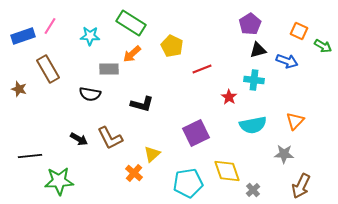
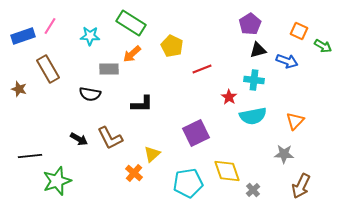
black L-shape: rotated 15 degrees counterclockwise
cyan semicircle: moved 9 px up
green star: moved 2 px left; rotated 16 degrees counterclockwise
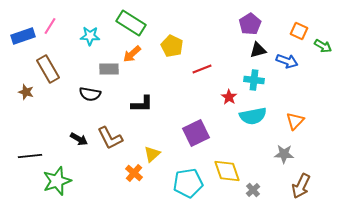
brown star: moved 7 px right, 3 px down
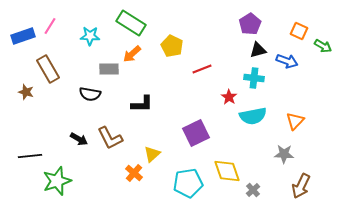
cyan cross: moved 2 px up
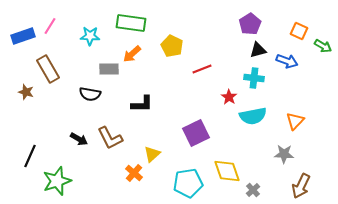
green rectangle: rotated 24 degrees counterclockwise
black line: rotated 60 degrees counterclockwise
